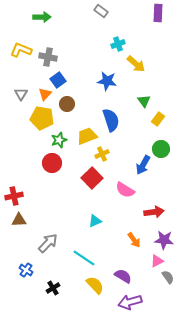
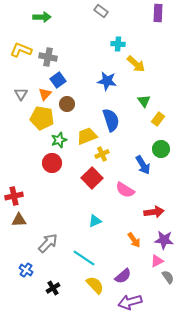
cyan cross: rotated 24 degrees clockwise
blue arrow: rotated 60 degrees counterclockwise
purple semicircle: rotated 108 degrees clockwise
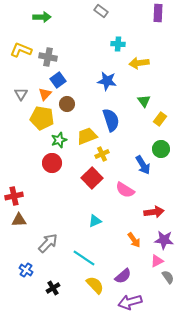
yellow arrow: moved 3 px right, 1 px up; rotated 132 degrees clockwise
yellow rectangle: moved 2 px right
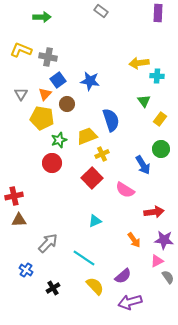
cyan cross: moved 39 px right, 32 px down
blue star: moved 17 px left
yellow semicircle: moved 1 px down
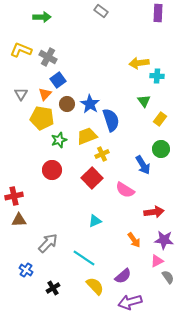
gray cross: rotated 18 degrees clockwise
blue star: moved 23 px down; rotated 24 degrees clockwise
red circle: moved 7 px down
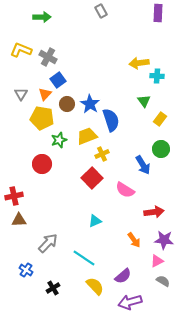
gray rectangle: rotated 24 degrees clockwise
red circle: moved 10 px left, 6 px up
gray semicircle: moved 5 px left, 4 px down; rotated 24 degrees counterclockwise
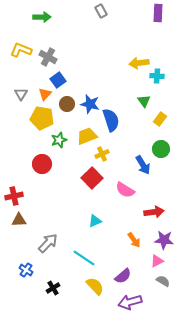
blue star: rotated 18 degrees counterclockwise
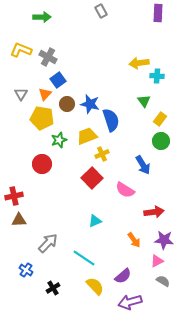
green circle: moved 8 px up
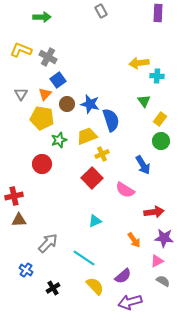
purple star: moved 2 px up
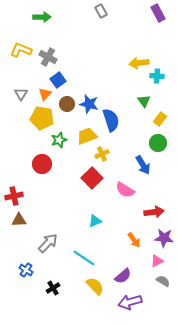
purple rectangle: rotated 30 degrees counterclockwise
blue star: moved 1 px left
green circle: moved 3 px left, 2 px down
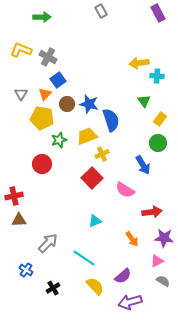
red arrow: moved 2 px left
orange arrow: moved 2 px left, 1 px up
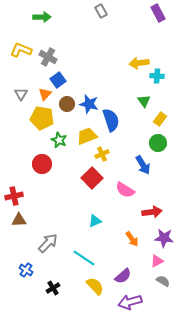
green star: rotated 28 degrees counterclockwise
